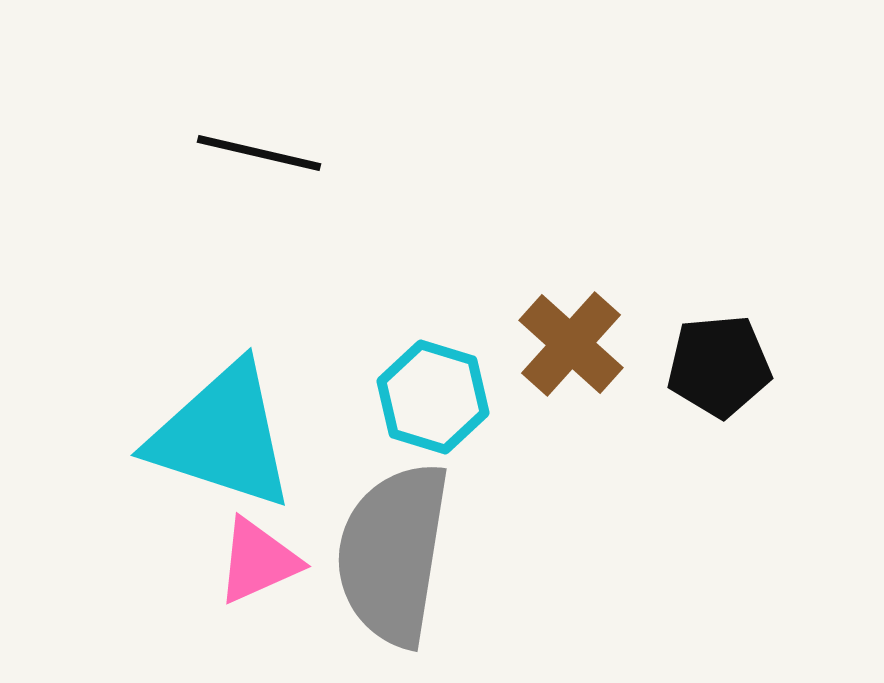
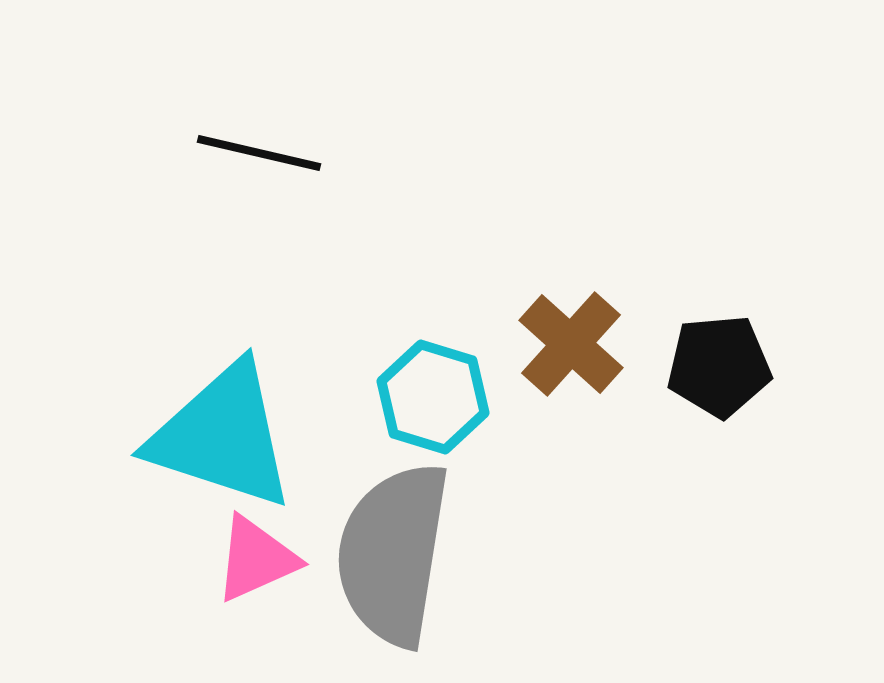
pink triangle: moved 2 px left, 2 px up
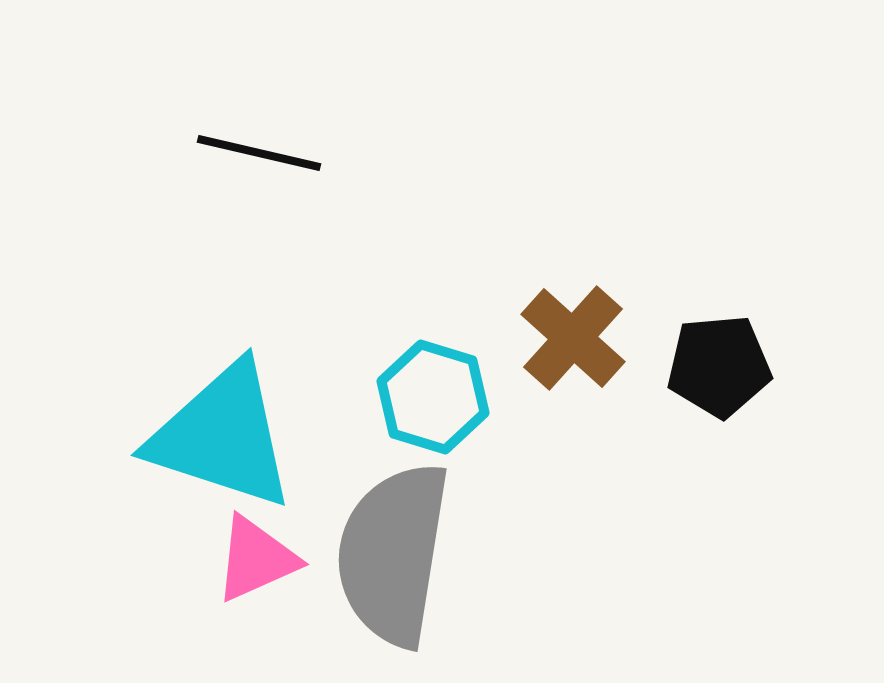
brown cross: moved 2 px right, 6 px up
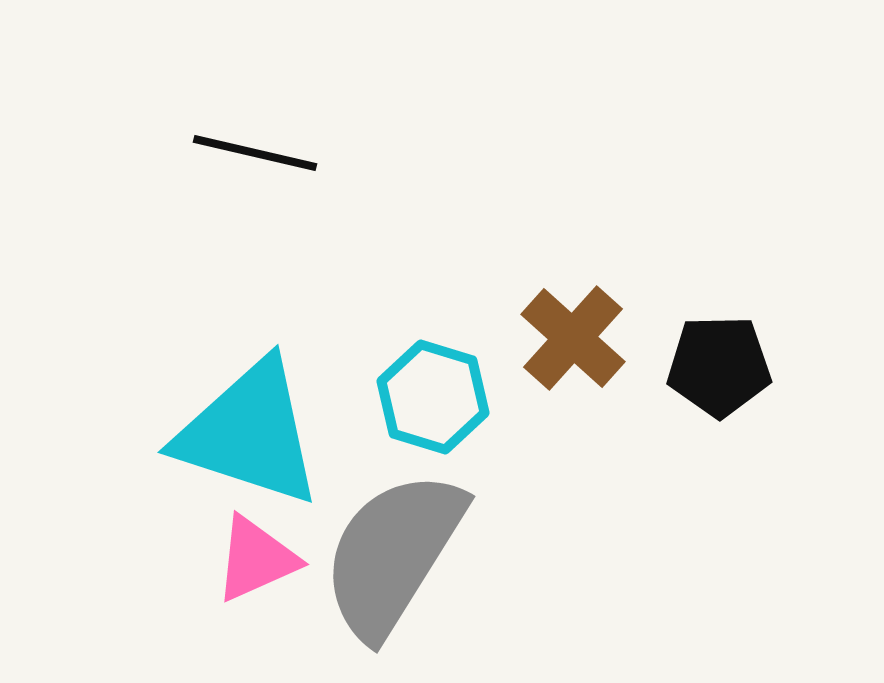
black line: moved 4 px left
black pentagon: rotated 4 degrees clockwise
cyan triangle: moved 27 px right, 3 px up
gray semicircle: rotated 23 degrees clockwise
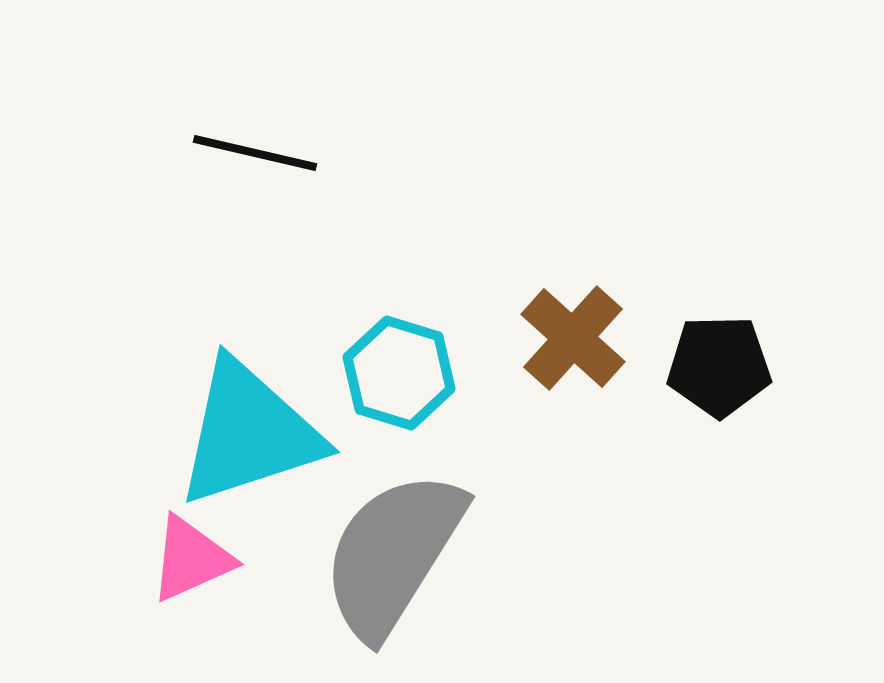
cyan hexagon: moved 34 px left, 24 px up
cyan triangle: rotated 36 degrees counterclockwise
pink triangle: moved 65 px left
